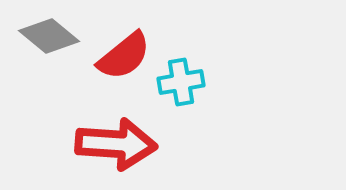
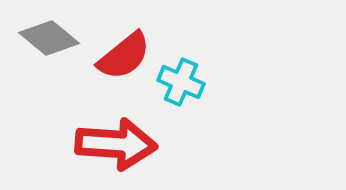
gray diamond: moved 2 px down
cyan cross: rotated 33 degrees clockwise
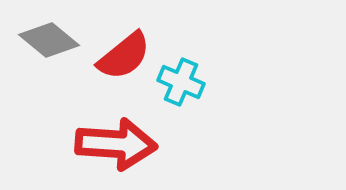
gray diamond: moved 2 px down
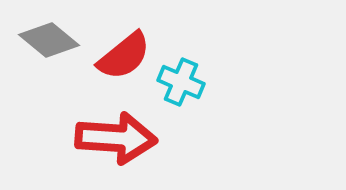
red arrow: moved 6 px up
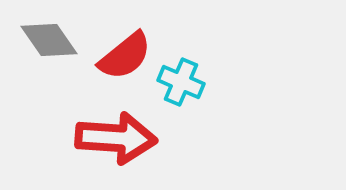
gray diamond: rotated 16 degrees clockwise
red semicircle: moved 1 px right
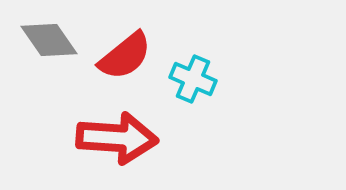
cyan cross: moved 12 px right, 3 px up
red arrow: moved 1 px right
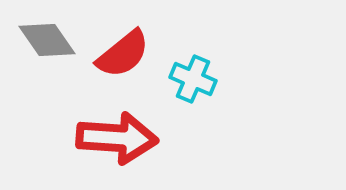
gray diamond: moved 2 px left
red semicircle: moved 2 px left, 2 px up
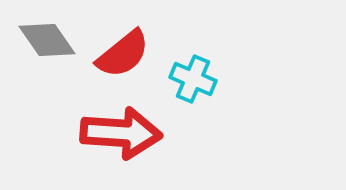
red arrow: moved 4 px right, 5 px up
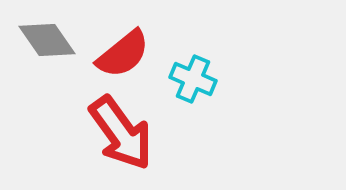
red arrow: rotated 50 degrees clockwise
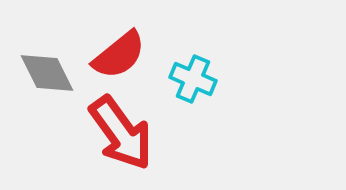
gray diamond: moved 33 px down; rotated 8 degrees clockwise
red semicircle: moved 4 px left, 1 px down
